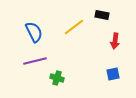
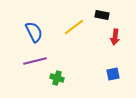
red arrow: moved 4 px up
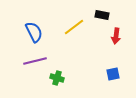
red arrow: moved 1 px right, 1 px up
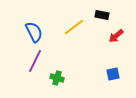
red arrow: rotated 42 degrees clockwise
purple line: rotated 50 degrees counterclockwise
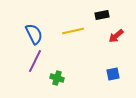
black rectangle: rotated 24 degrees counterclockwise
yellow line: moved 1 px left, 4 px down; rotated 25 degrees clockwise
blue semicircle: moved 2 px down
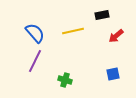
blue semicircle: moved 1 px right, 1 px up; rotated 15 degrees counterclockwise
green cross: moved 8 px right, 2 px down
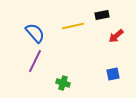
yellow line: moved 5 px up
green cross: moved 2 px left, 3 px down
